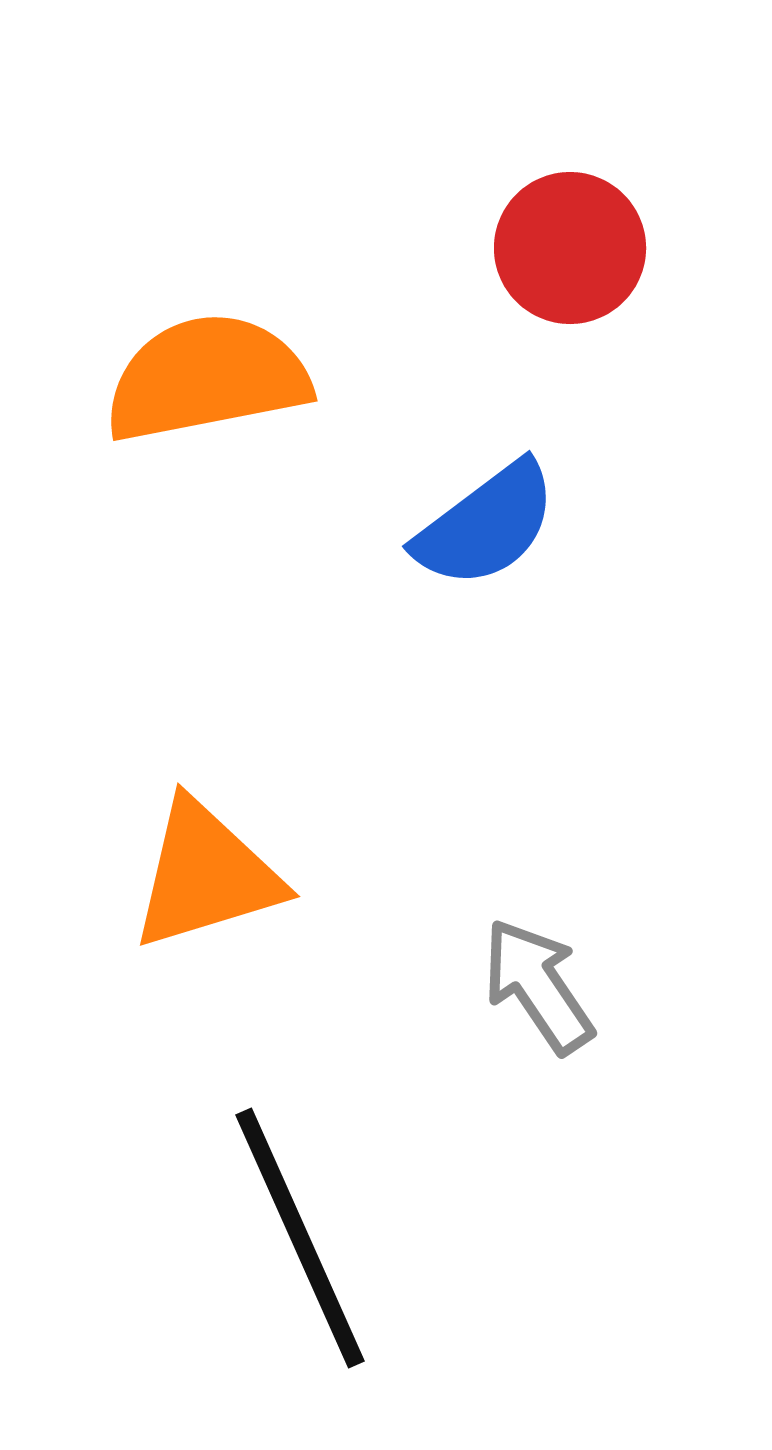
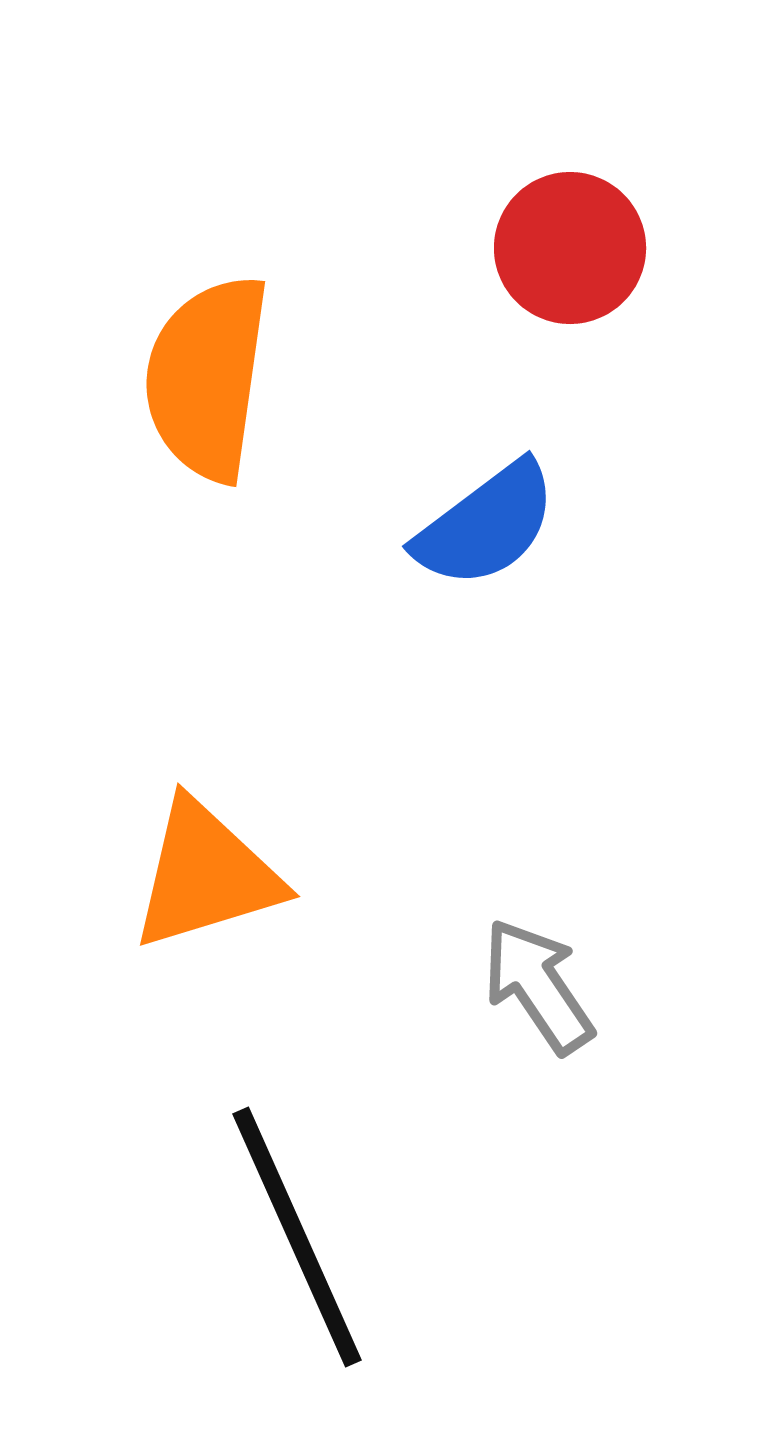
orange semicircle: rotated 71 degrees counterclockwise
black line: moved 3 px left, 1 px up
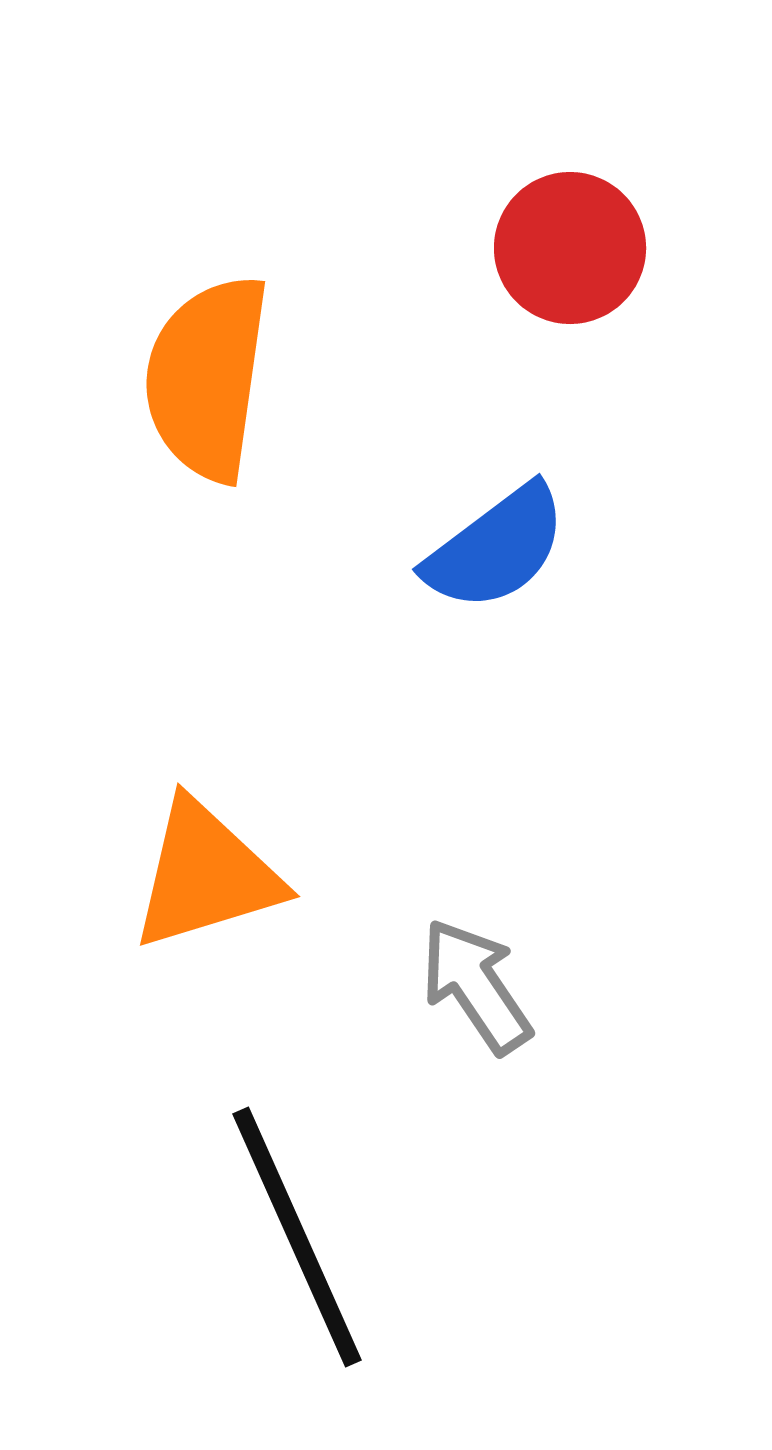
blue semicircle: moved 10 px right, 23 px down
gray arrow: moved 62 px left
